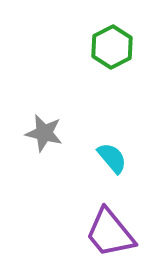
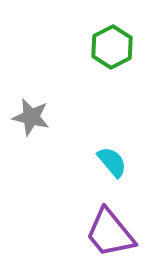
gray star: moved 13 px left, 16 px up
cyan semicircle: moved 4 px down
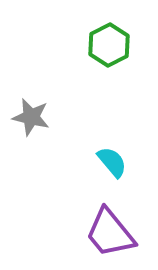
green hexagon: moved 3 px left, 2 px up
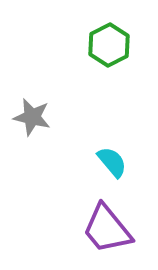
gray star: moved 1 px right
purple trapezoid: moved 3 px left, 4 px up
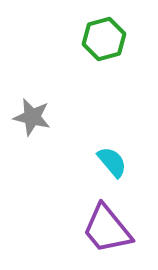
green hexagon: moved 5 px left, 6 px up; rotated 12 degrees clockwise
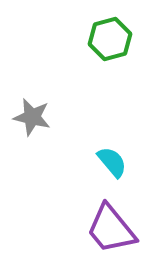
green hexagon: moved 6 px right
purple trapezoid: moved 4 px right
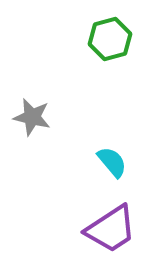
purple trapezoid: rotated 84 degrees counterclockwise
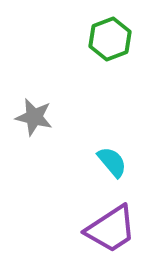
green hexagon: rotated 6 degrees counterclockwise
gray star: moved 2 px right
